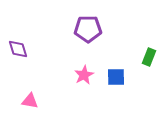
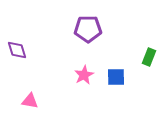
purple diamond: moved 1 px left, 1 px down
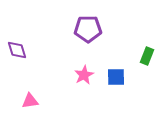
green rectangle: moved 2 px left, 1 px up
pink triangle: rotated 18 degrees counterclockwise
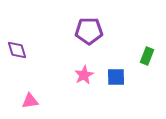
purple pentagon: moved 1 px right, 2 px down
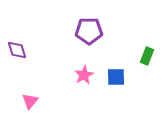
pink triangle: rotated 42 degrees counterclockwise
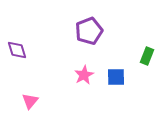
purple pentagon: rotated 20 degrees counterclockwise
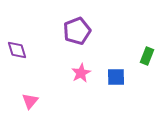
purple pentagon: moved 12 px left
pink star: moved 3 px left, 2 px up
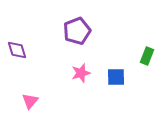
pink star: rotated 12 degrees clockwise
